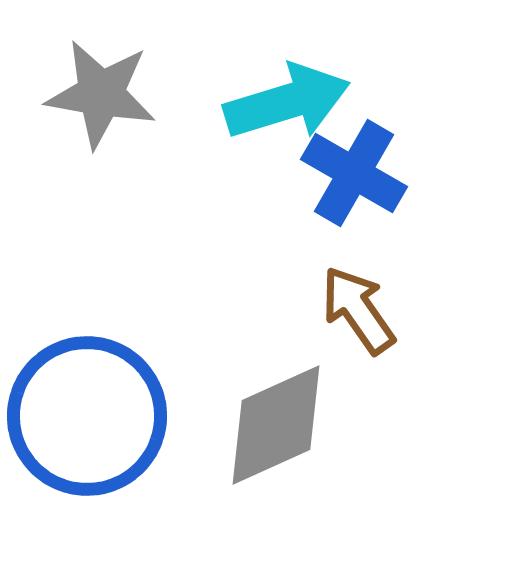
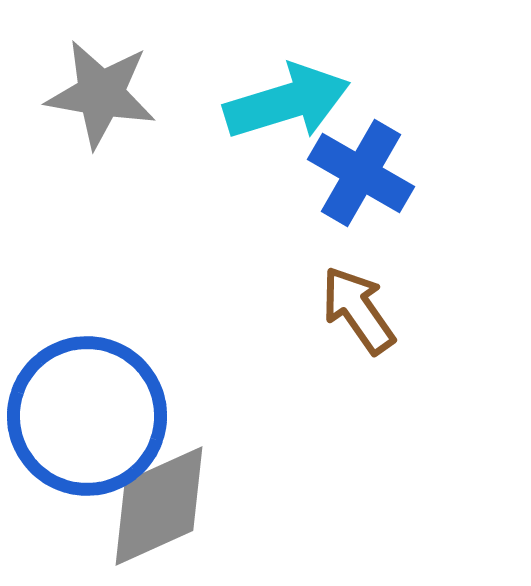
blue cross: moved 7 px right
gray diamond: moved 117 px left, 81 px down
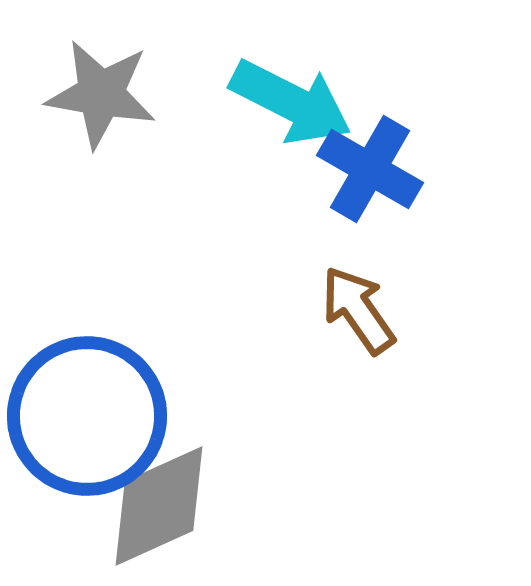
cyan arrow: moved 4 px right; rotated 44 degrees clockwise
blue cross: moved 9 px right, 4 px up
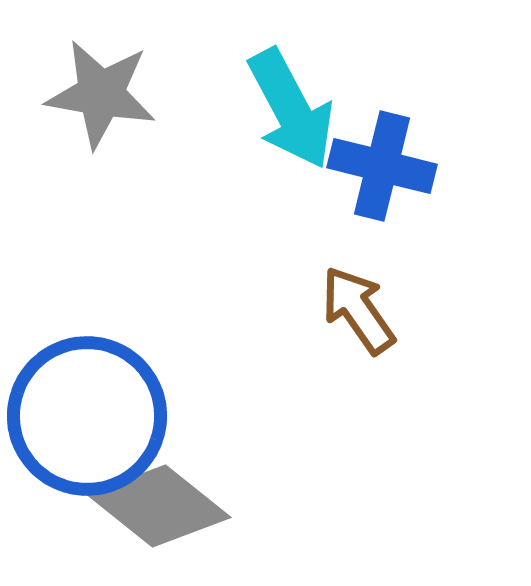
cyan arrow: moved 7 px down; rotated 35 degrees clockwise
blue cross: moved 12 px right, 3 px up; rotated 16 degrees counterclockwise
gray diamond: rotated 63 degrees clockwise
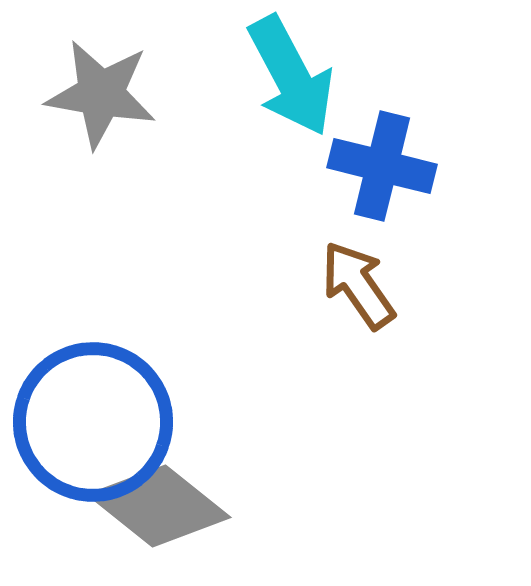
cyan arrow: moved 33 px up
brown arrow: moved 25 px up
blue circle: moved 6 px right, 6 px down
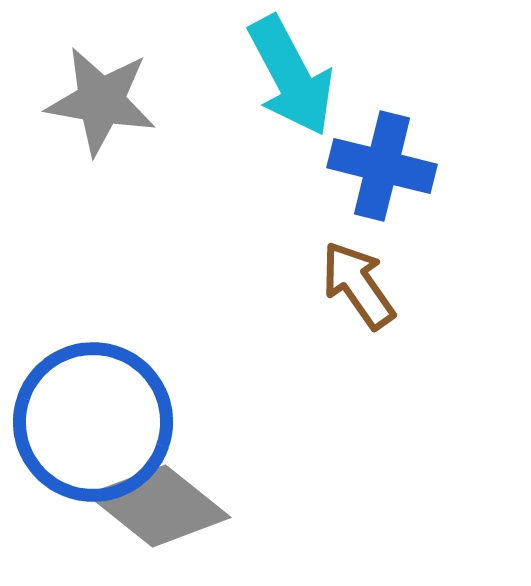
gray star: moved 7 px down
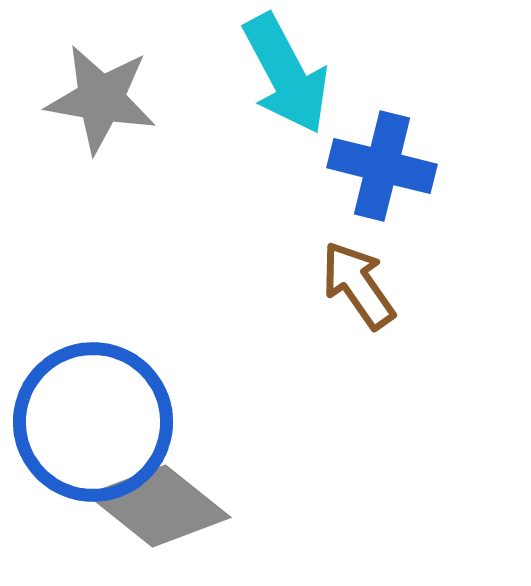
cyan arrow: moved 5 px left, 2 px up
gray star: moved 2 px up
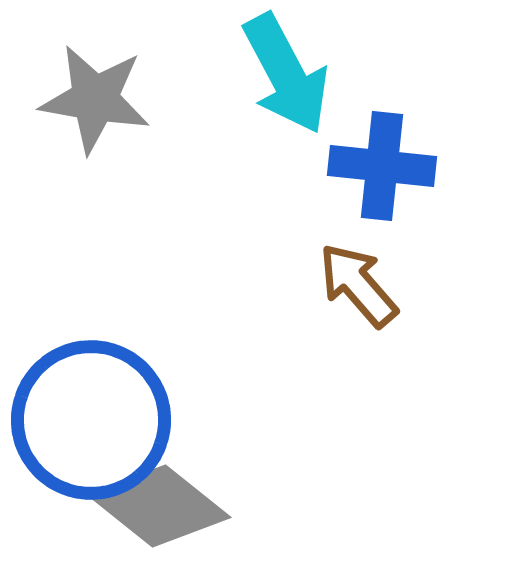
gray star: moved 6 px left
blue cross: rotated 8 degrees counterclockwise
brown arrow: rotated 6 degrees counterclockwise
blue circle: moved 2 px left, 2 px up
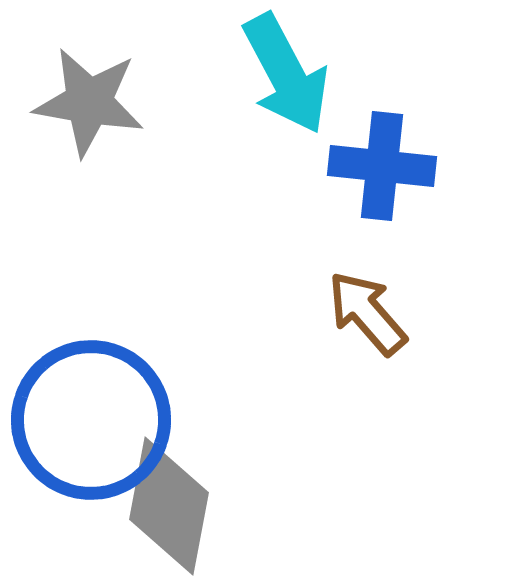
gray star: moved 6 px left, 3 px down
brown arrow: moved 9 px right, 28 px down
gray diamond: moved 10 px right; rotated 62 degrees clockwise
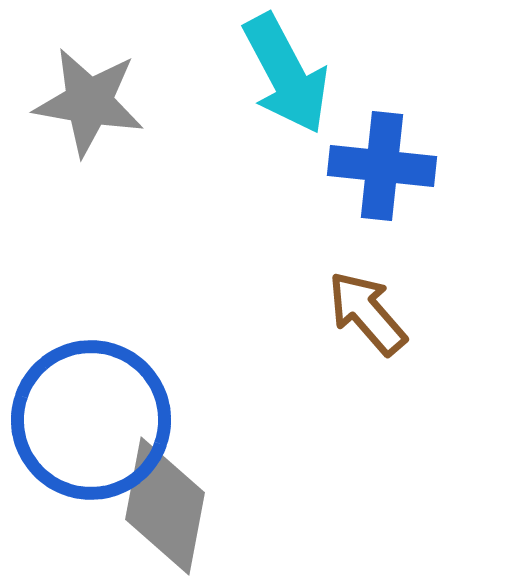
gray diamond: moved 4 px left
